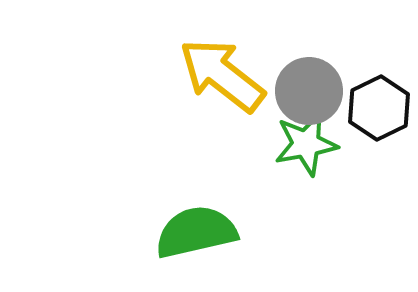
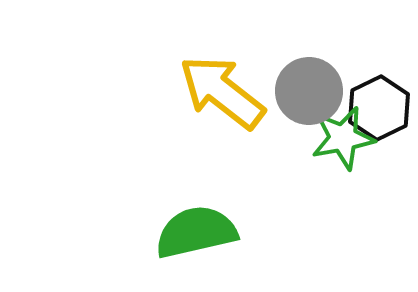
yellow arrow: moved 17 px down
green star: moved 37 px right, 6 px up
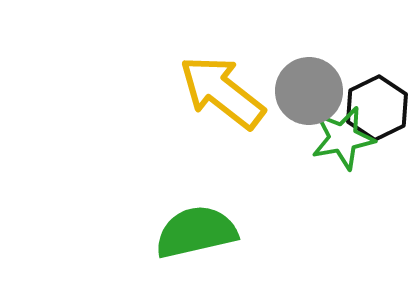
black hexagon: moved 2 px left
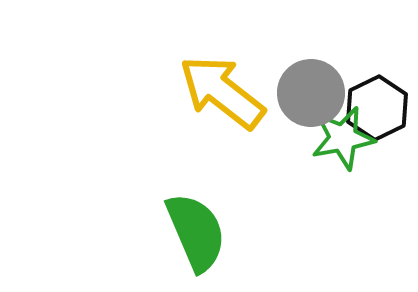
gray circle: moved 2 px right, 2 px down
green semicircle: rotated 80 degrees clockwise
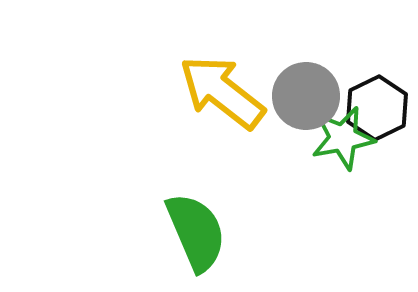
gray circle: moved 5 px left, 3 px down
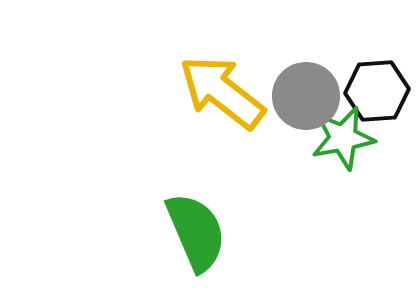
black hexagon: moved 17 px up; rotated 22 degrees clockwise
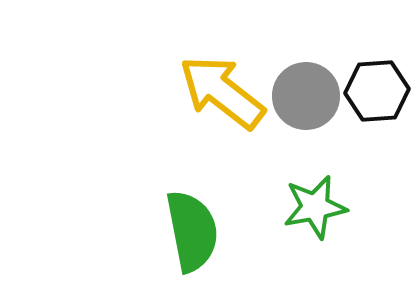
green star: moved 28 px left, 69 px down
green semicircle: moved 4 px left, 1 px up; rotated 12 degrees clockwise
